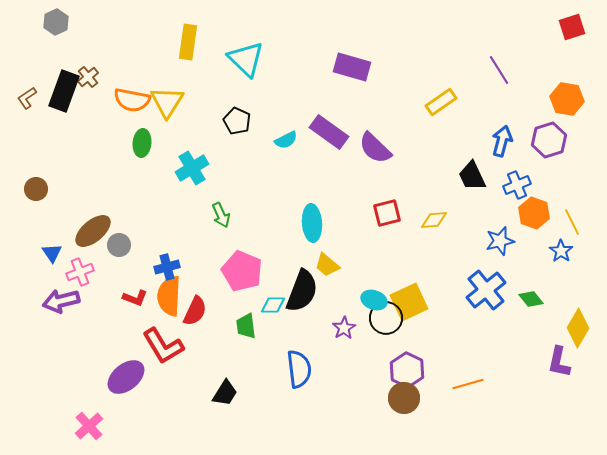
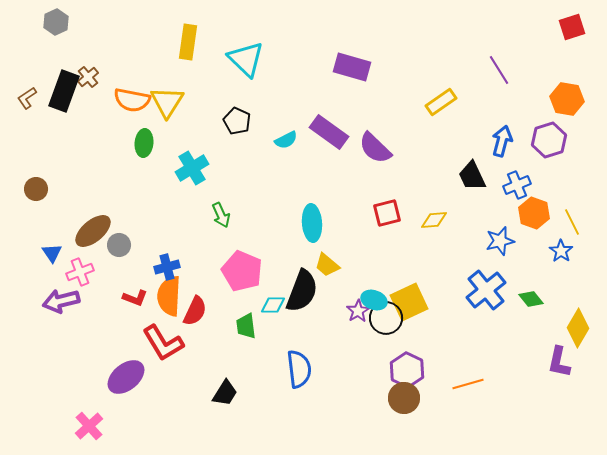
green ellipse at (142, 143): moved 2 px right
purple star at (344, 328): moved 14 px right, 17 px up
red L-shape at (163, 346): moved 3 px up
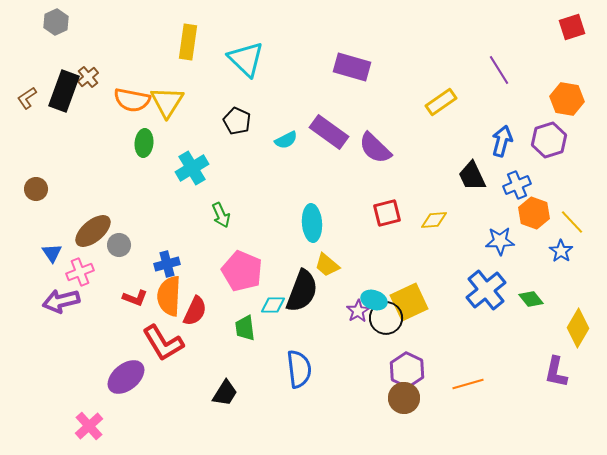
yellow line at (572, 222): rotated 16 degrees counterclockwise
blue star at (500, 241): rotated 12 degrees clockwise
blue cross at (167, 267): moved 3 px up
green trapezoid at (246, 326): moved 1 px left, 2 px down
purple L-shape at (559, 362): moved 3 px left, 10 px down
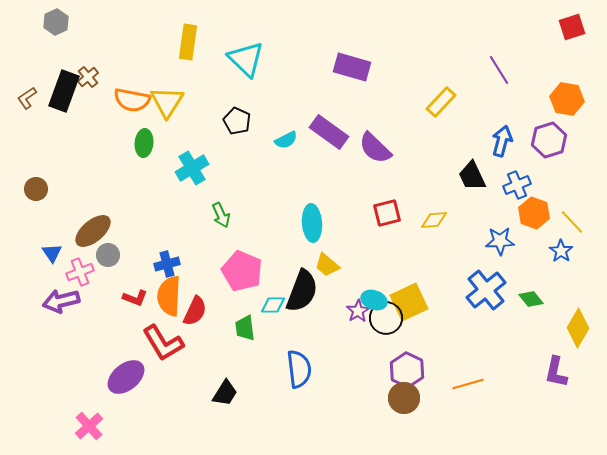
yellow rectangle at (441, 102): rotated 12 degrees counterclockwise
gray circle at (119, 245): moved 11 px left, 10 px down
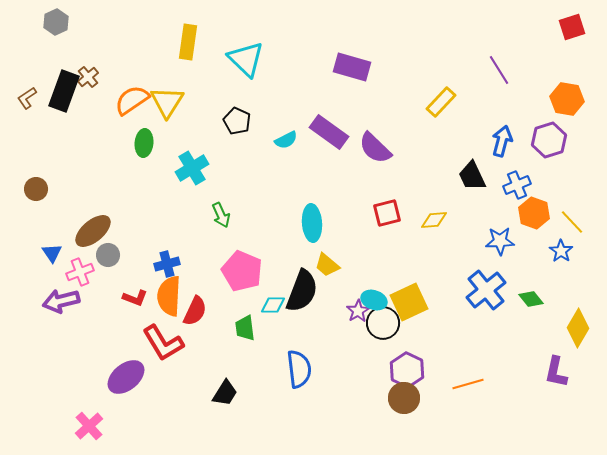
orange semicircle at (132, 100): rotated 135 degrees clockwise
black circle at (386, 318): moved 3 px left, 5 px down
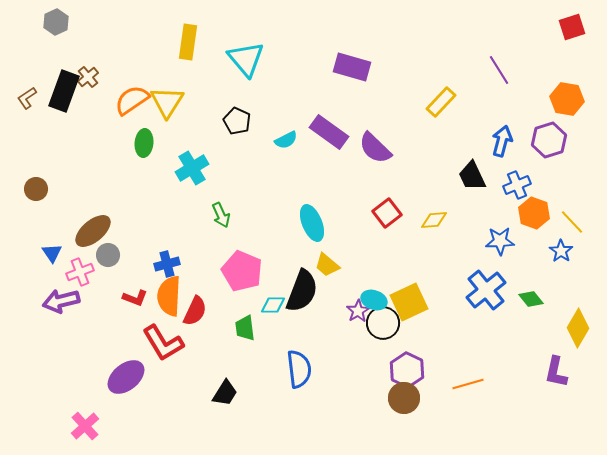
cyan triangle at (246, 59): rotated 6 degrees clockwise
red square at (387, 213): rotated 24 degrees counterclockwise
cyan ellipse at (312, 223): rotated 18 degrees counterclockwise
pink cross at (89, 426): moved 4 px left
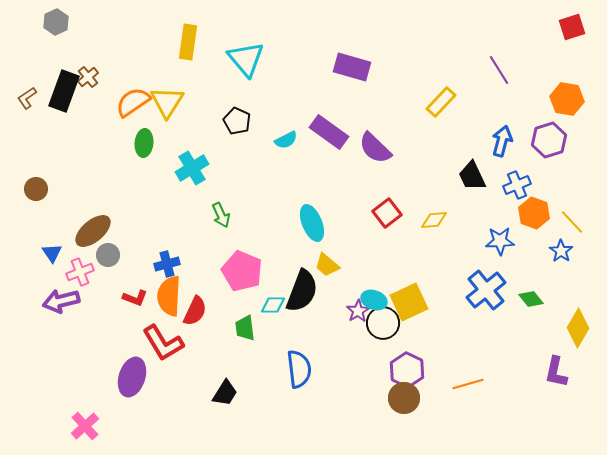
orange semicircle at (132, 100): moved 1 px right, 2 px down
purple ellipse at (126, 377): moved 6 px right; rotated 33 degrees counterclockwise
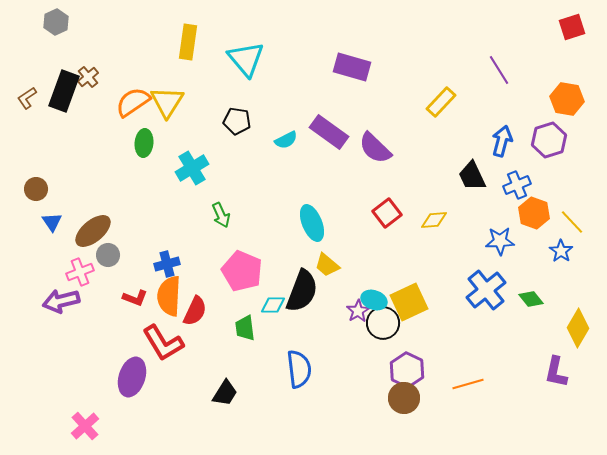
black pentagon at (237, 121): rotated 16 degrees counterclockwise
blue triangle at (52, 253): moved 31 px up
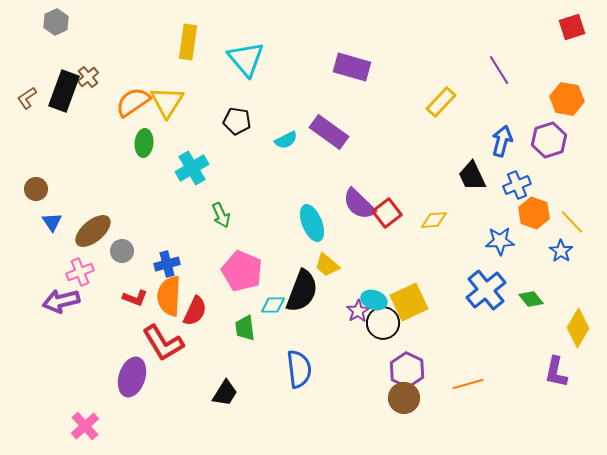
purple semicircle at (375, 148): moved 16 px left, 56 px down
gray circle at (108, 255): moved 14 px right, 4 px up
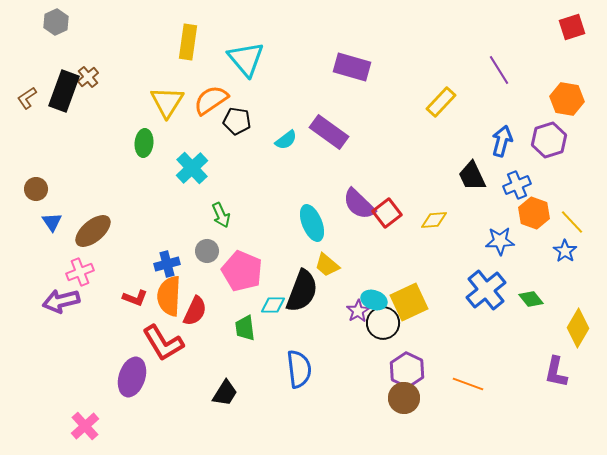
orange semicircle at (133, 102): moved 78 px right, 2 px up
cyan semicircle at (286, 140): rotated 10 degrees counterclockwise
cyan cross at (192, 168): rotated 12 degrees counterclockwise
gray circle at (122, 251): moved 85 px right
blue star at (561, 251): moved 4 px right
orange line at (468, 384): rotated 36 degrees clockwise
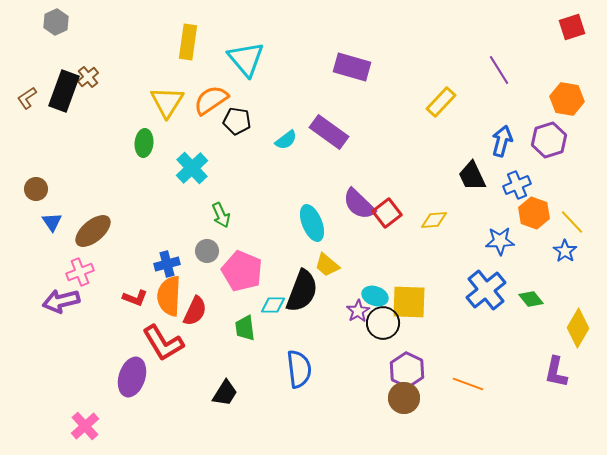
cyan ellipse at (374, 300): moved 1 px right, 4 px up
yellow square at (409, 302): rotated 27 degrees clockwise
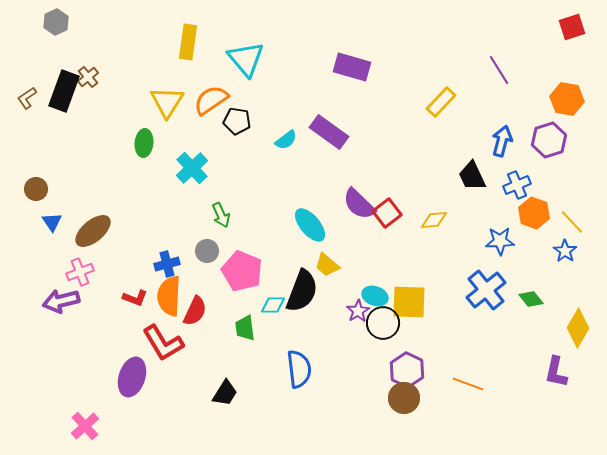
cyan ellipse at (312, 223): moved 2 px left, 2 px down; rotated 18 degrees counterclockwise
